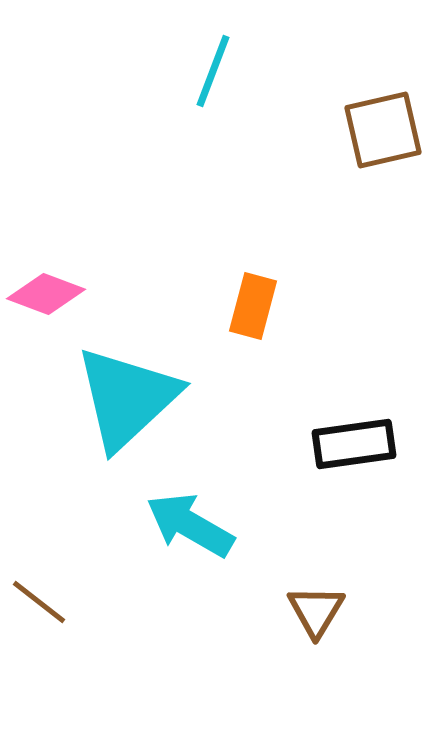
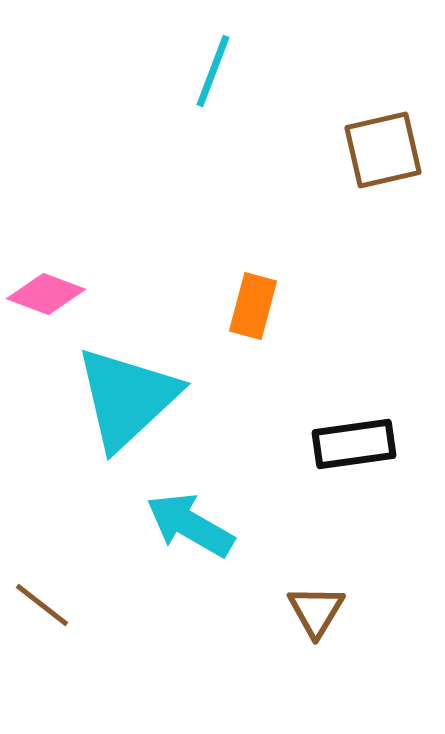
brown square: moved 20 px down
brown line: moved 3 px right, 3 px down
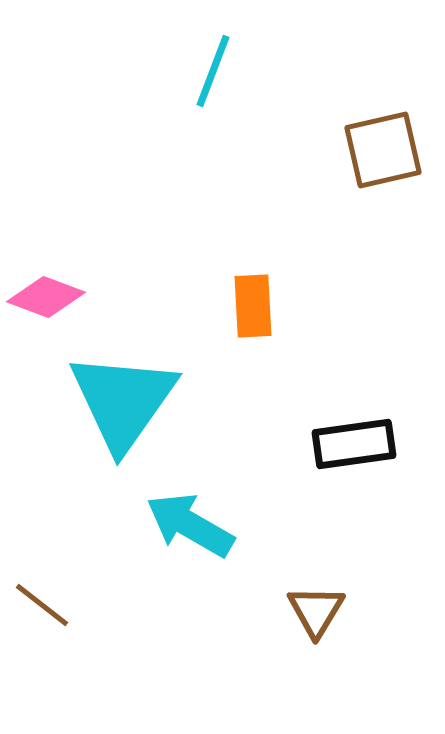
pink diamond: moved 3 px down
orange rectangle: rotated 18 degrees counterclockwise
cyan triangle: moved 4 px left, 3 px down; rotated 12 degrees counterclockwise
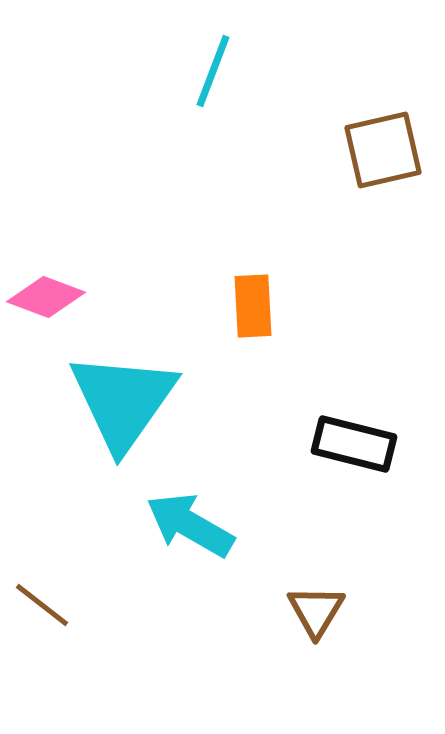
black rectangle: rotated 22 degrees clockwise
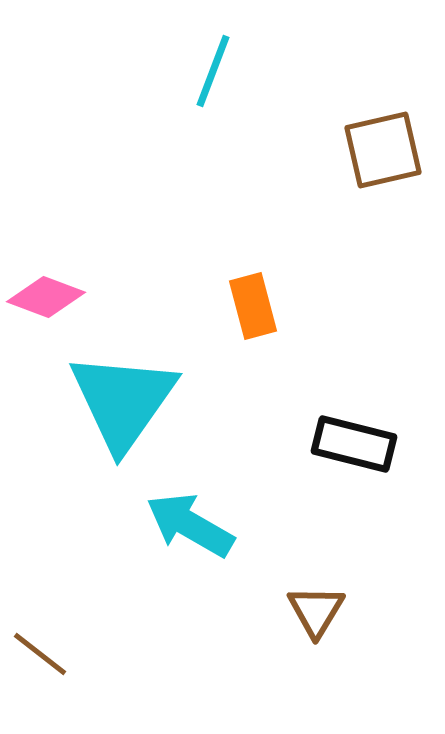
orange rectangle: rotated 12 degrees counterclockwise
brown line: moved 2 px left, 49 px down
